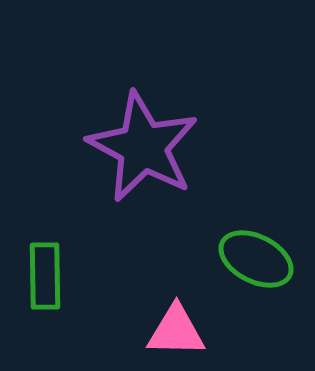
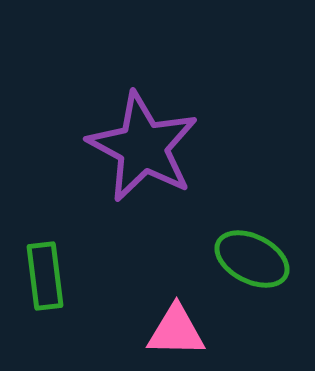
green ellipse: moved 4 px left
green rectangle: rotated 6 degrees counterclockwise
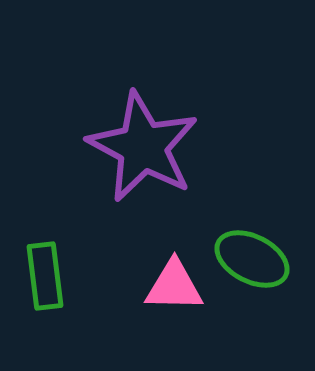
pink triangle: moved 2 px left, 45 px up
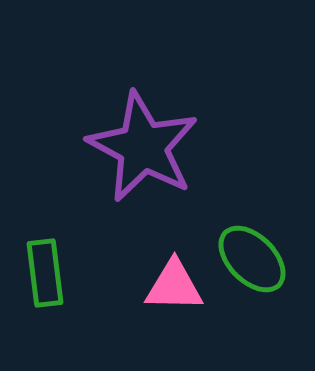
green ellipse: rotated 18 degrees clockwise
green rectangle: moved 3 px up
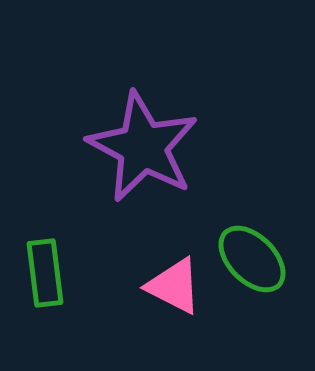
pink triangle: rotated 26 degrees clockwise
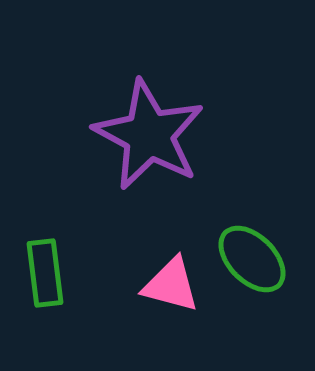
purple star: moved 6 px right, 12 px up
pink triangle: moved 3 px left, 1 px up; rotated 12 degrees counterclockwise
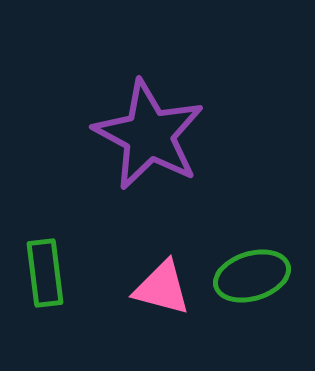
green ellipse: moved 17 px down; rotated 62 degrees counterclockwise
pink triangle: moved 9 px left, 3 px down
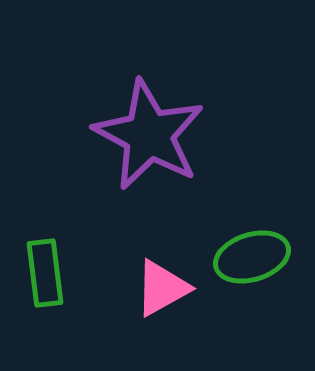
green ellipse: moved 19 px up
pink triangle: rotated 44 degrees counterclockwise
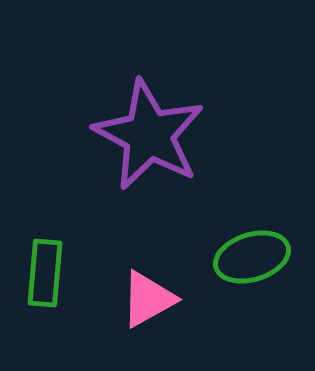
green rectangle: rotated 12 degrees clockwise
pink triangle: moved 14 px left, 11 px down
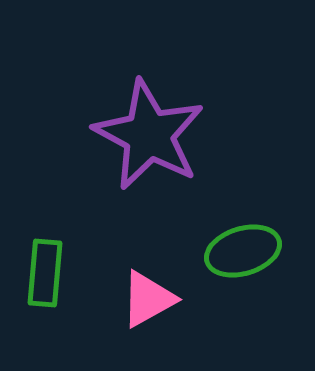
green ellipse: moved 9 px left, 6 px up
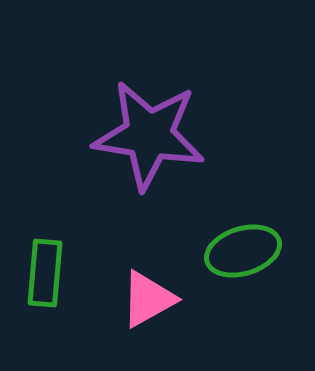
purple star: rotated 19 degrees counterclockwise
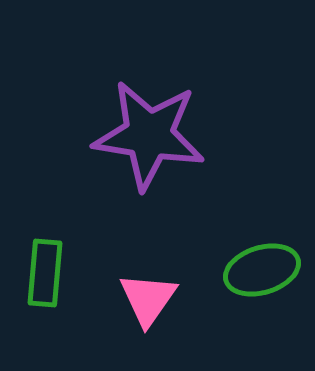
green ellipse: moved 19 px right, 19 px down
pink triangle: rotated 26 degrees counterclockwise
